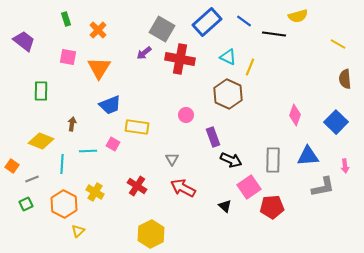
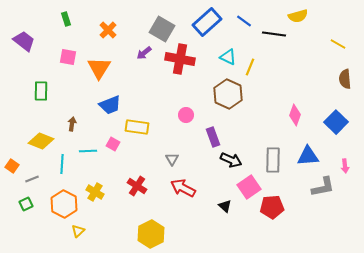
orange cross at (98, 30): moved 10 px right
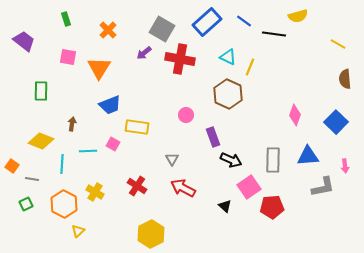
gray line at (32, 179): rotated 32 degrees clockwise
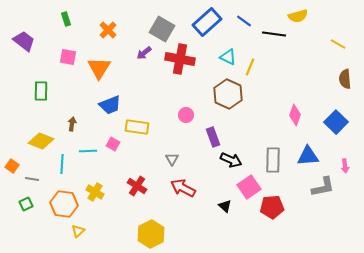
orange hexagon at (64, 204): rotated 20 degrees counterclockwise
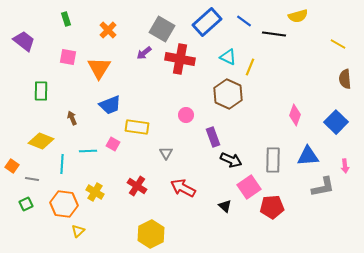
brown arrow at (72, 124): moved 6 px up; rotated 32 degrees counterclockwise
gray triangle at (172, 159): moved 6 px left, 6 px up
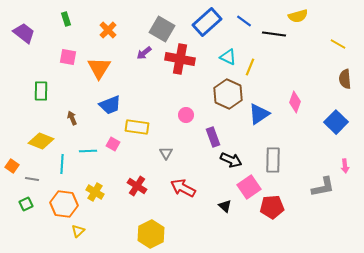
purple trapezoid at (24, 41): moved 8 px up
pink diamond at (295, 115): moved 13 px up
blue triangle at (308, 156): moved 49 px left, 42 px up; rotated 30 degrees counterclockwise
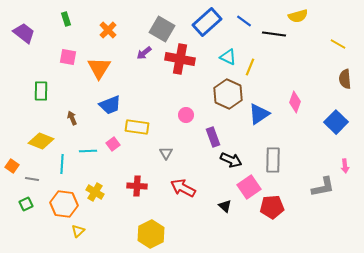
pink square at (113, 144): rotated 24 degrees clockwise
red cross at (137, 186): rotated 30 degrees counterclockwise
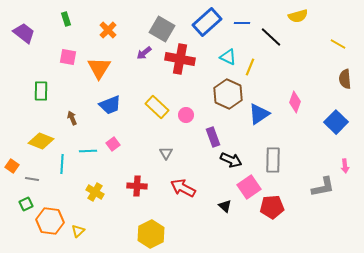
blue line at (244, 21): moved 2 px left, 2 px down; rotated 35 degrees counterclockwise
black line at (274, 34): moved 3 px left, 3 px down; rotated 35 degrees clockwise
yellow rectangle at (137, 127): moved 20 px right, 20 px up; rotated 35 degrees clockwise
orange hexagon at (64, 204): moved 14 px left, 17 px down
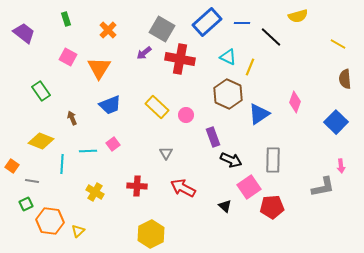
pink square at (68, 57): rotated 18 degrees clockwise
green rectangle at (41, 91): rotated 36 degrees counterclockwise
pink arrow at (345, 166): moved 4 px left
gray line at (32, 179): moved 2 px down
